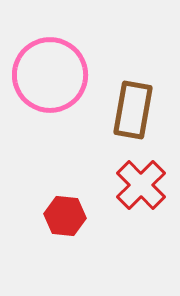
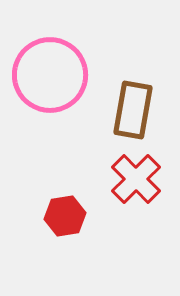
red cross: moved 5 px left, 6 px up
red hexagon: rotated 15 degrees counterclockwise
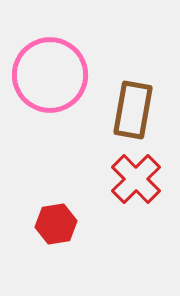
red hexagon: moved 9 px left, 8 px down
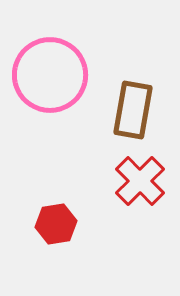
red cross: moved 4 px right, 2 px down
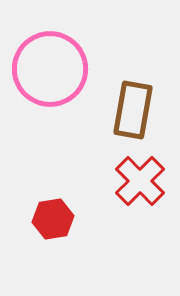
pink circle: moved 6 px up
red hexagon: moved 3 px left, 5 px up
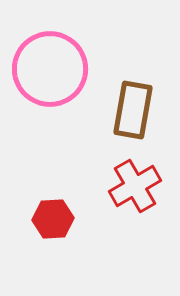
red cross: moved 5 px left, 5 px down; rotated 15 degrees clockwise
red hexagon: rotated 6 degrees clockwise
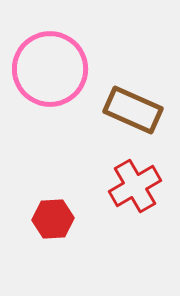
brown rectangle: rotated 76 degrees counterclockwise
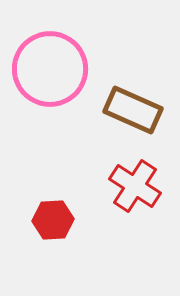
red cross: rotated 27 degrees counterclockwise
red hexagon: moved 1 px down
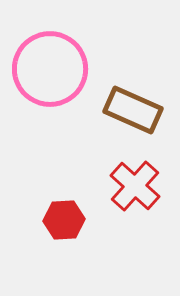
red cross: rotated 9 degrees clockwise
red hexagon: moved 11 px right
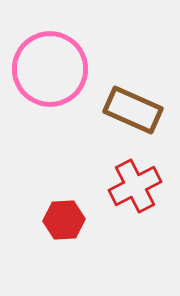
red cross: rotated 21 degrees clockwise
